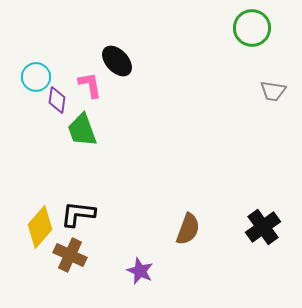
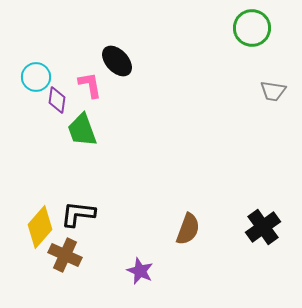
brown cross: moved 5 px left
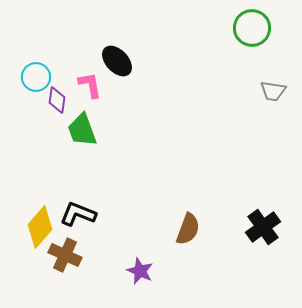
black L-shape: rotated 15 degrees clockwise
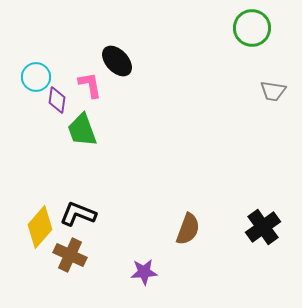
brown cross: moved 5 px right
purple star: moved 4 px right, 1 px down; rotated 28 degrees counterclockwise
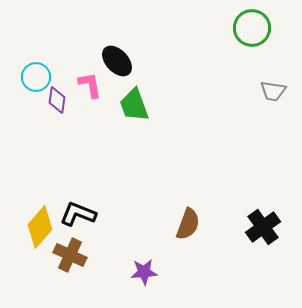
green trapezoid: moved 52 px right, 25 px up
brown semicircle: moved 5 px up
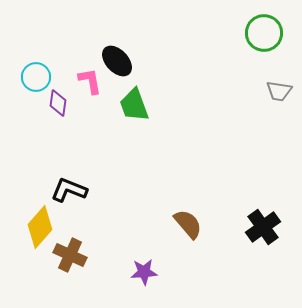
green circle: moved 12 px right, 5 px down
pink L-shape: moved 4 px up
gray trapezoid: moved 6 px right
purple diamond: moved 1 px right, 3 px down
black L-shape: moved 9 px left, 24 px up
brown semicircle: rotated 60 degrees counterclockwise
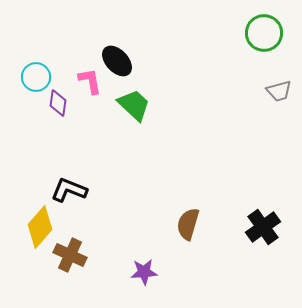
gray trapezoid: rotated 24 degrees counterclockwise
green trapezoid: rotated 153 degrees clockwise
brown semicircle: rotated 124 degrees counterclockwise
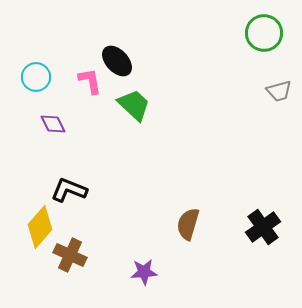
purple diamond: moved 5 px left, 21 px down; rotated 36 degrees counterclockwise
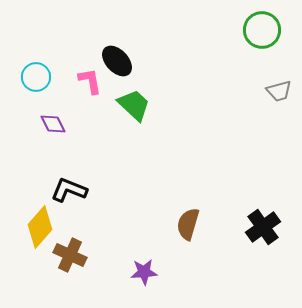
green circle: moved 2 px left, 3 px up
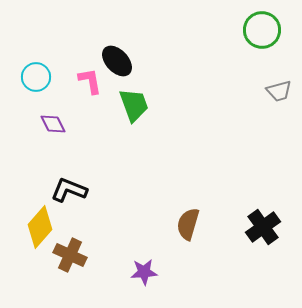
green trapezoid: rotated 27 degrees clockwise
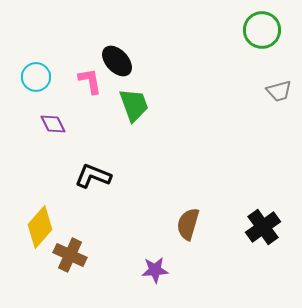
black L-shape: moved 24 px right, 14 px up
purple star: moved 11 px right, 2 px up
